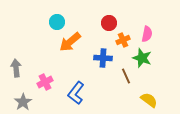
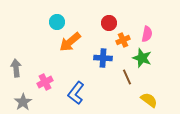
brown line: moved 1 px right, 1 px down
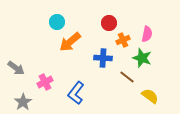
gray arrow: rotated 132 degrees clockwise
brown line: rotated 28 degrees counterclockwise
yellow semicircle: moved 1 px right, 4 px up
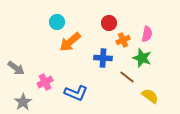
blue L-shape: rotated 105 degrees counterclockwise
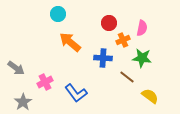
cyan circle: moved 1 px right, 8 px up
pink semicircle: moved 5 px left, 6 px up
orange arrow: rotated 80 degrees clockwise
green star: rotated 12 degrees counterclockwise
blue L-shape: rotated 30 degrees clockwise
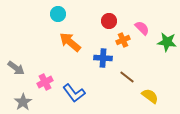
red circle: moved 2 px up
pink semicircle: rotated 56 degrees counterclockwise
green star: moved 25 px right, 16 px up
blue L-shape: moved 2 px left
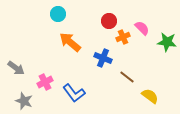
orange cross: moved 3 px up
blue cross: rotated 18 degrees clockwise
gray star: moved 1 px right, 1 px up; rotated 18 degrees counterclockwise
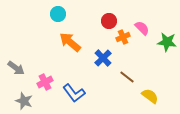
blue cross: rotated 24 degrees clockwise
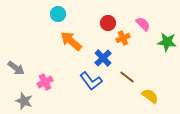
red circle: moved 1 px left, 2 px down
pink semicircle: moved 1 px right, 4 px up
orange cross: moved 1 px down
orange arrow: moved 1 px right, 1 px up
blue L-shape: moved 17 px right, 12 px up
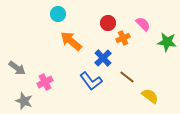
gray arrow: moved 1 px right
